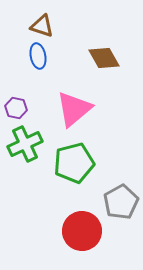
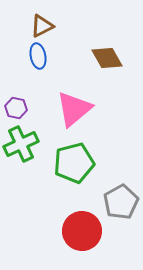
brown triangle: rotated 45 degrees counterclockwise
brown diamond: moved 3 px right
green cross: moved 4 px left
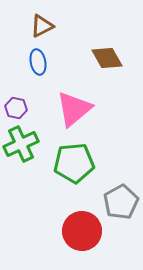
blue ellipse: moved 6 px down
green pentagon: rotated 9 degrees clockwise
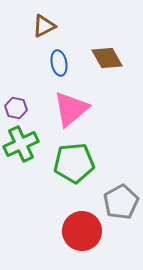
brown triangle: moved 2 px right
blue ellipse: moved 21 px right, 1 px down
pink triangle: moved 3 px left
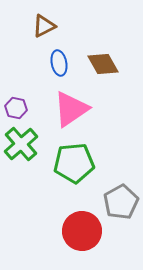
brown diamond: moved 4 px left, 6 px down
pink triangle: rotated 6 degrees clockwise
green cross: rotated 16 degrees counterclockwise
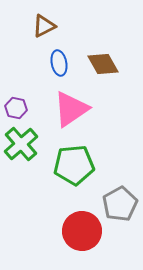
green pentagon: moved 2 px down
gray pentagon: moved 1 px left, 2 px down
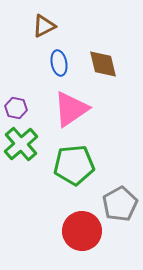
brown diamond: rotated 16 degrees clockwise
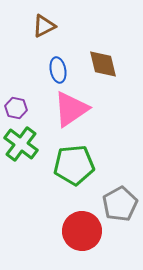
blue ellipse: moved 1 px left, 7 px down
green cross: rotated 12 degrees counterclockwise
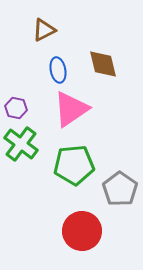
brown triangle: moved 4 px down
gray pentagon: moved 15 px up; rotated 8 degrees counterclockwise
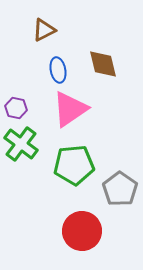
pink triangle: moved 1 px left
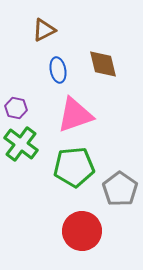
pink triangle: moved 5 px right, 6 px down; rotated 15 degrees clockwise
green pentagon: moved 2 px down
